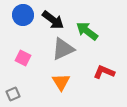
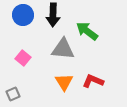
black arrow: moved 5 px up; rotated 55 degrees clockwise
gray triangle: rotated 30 degrees clockwise
pink square: rotated 14 degrees clockwise
red L-shape: moved 11 px left, 9 px down
orange triangle: moved 3 px right
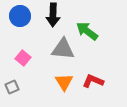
blue circle: moved 3 px left, 1 px down
gray square: moved 1 px left, 7 px up
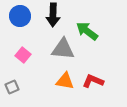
pink square: moved 3 px up
orange triangle: moved 1 px right, 1 px up; rotated 48 degrees counterclockwise
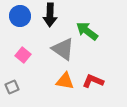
black arrow: moved 3 px left
gray triangle: rotated 30 degrees clockwise
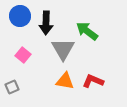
black arrow: moved 4 px left, 8 px down
gray triangle: rotated 25 degrees clockwise
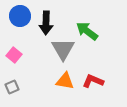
pink square: moved 9 px left
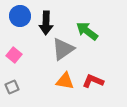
gray triangle: rotated 25 degrees clockwise
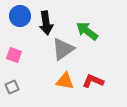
black arrow: rotated 10 degrees counterclockwise
pink square: rotated 21 degrees counterclockwise
